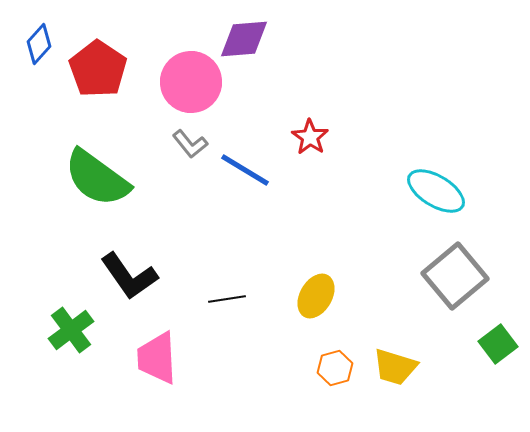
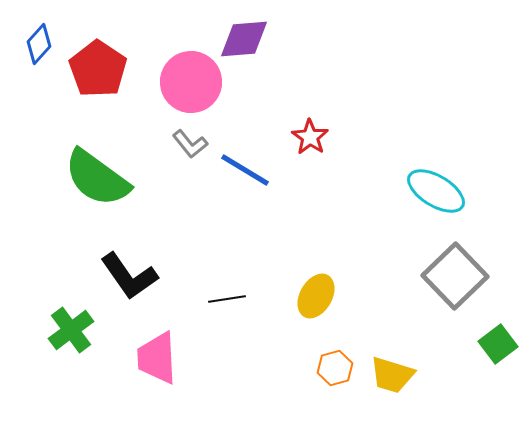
gray square: rotated 4 degrees counterclockwise
yellow trapezoid: moved 3 px left, 8 px down
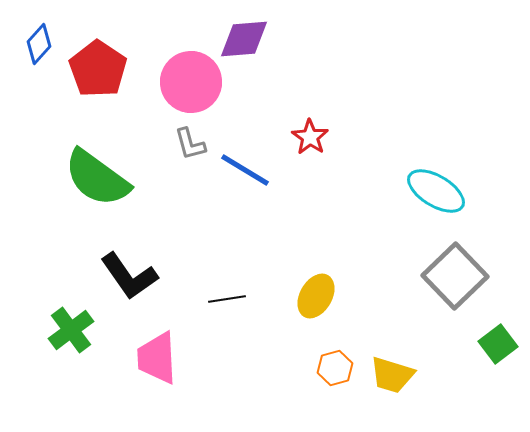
gray L-shape: rotated 24 degrees clockwise
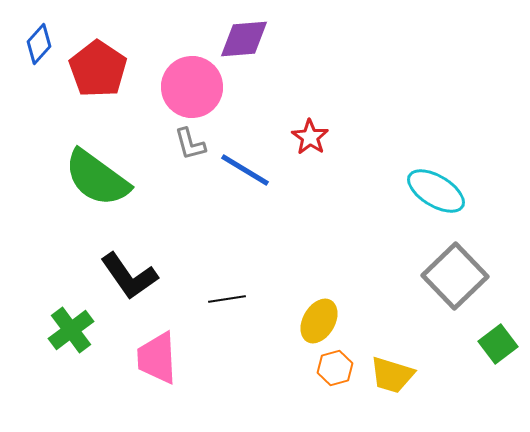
pink circle: moved 1 px right, 5 px down
yellow ellipse: moved 3 px right, 25 px down
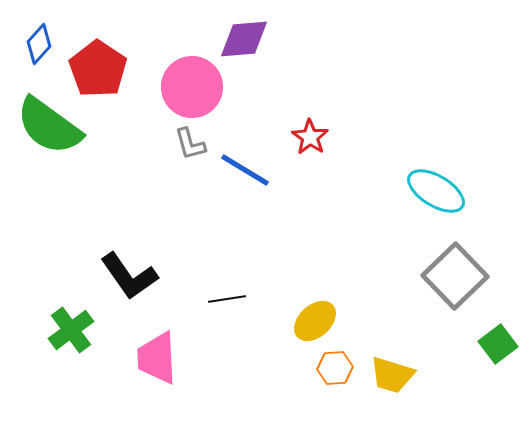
green semicircle: moved 48 px left, 52 px up
yellow ellipse: moved 4 px left; rotated 18 degrees clockwise
orange hexagon: rotated 12 degrees clockwise
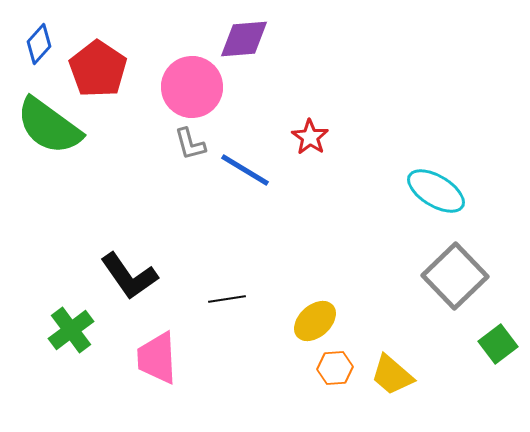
yellow trapezoid: rotated 24 degrees clockwise
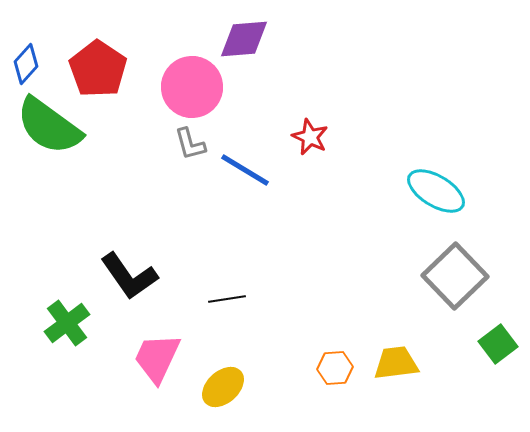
blue diamond: moved 13 px left, 20 px down
red star: rotated 9 degrees counterclockwise
yellow ellipse: moved 92 px left, 66 px down
green cross: moved 4 px left, 7 px up
pink trapezoid: rotated 28 degrees clockwise
yellow trapezoid: moved 4 px right, 12 px up; rotated 132 degrees clockwise
